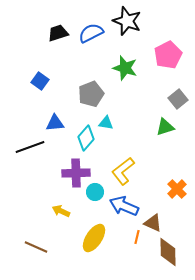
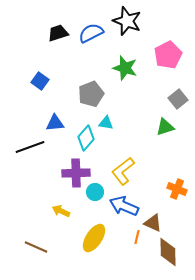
orange cross: rotated 24 degrees counterclockwise
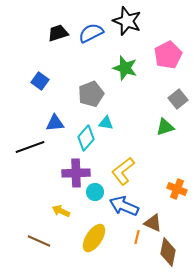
brown line: moved 3 px right, 6 px up
brown diamond: rotated 12 degrees clockwise
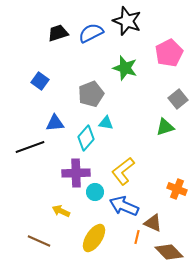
pink pentagon: moved 1 px right, 2 px up
brown diamond: moved 1 px right; rotated 56 degrees counterclockwise
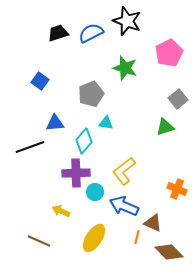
cyan diamond: moved 2 px left, 3 px down
yellow L-shape: moved 1 px right
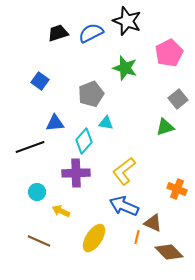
cyan circle: moved 58 px left
